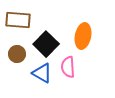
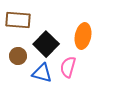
brown circle: moved 1 px right, 2 px down
pink semicircle: rotated 20 degrees clockwise
blue triangle: rotated 15 degrees counterclockwise
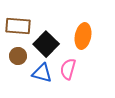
brown rectangle: moved 6 px down
pink semicircle: moved 2 px down
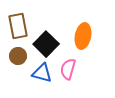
brown rectangle: rotated 75 degrees clockwise
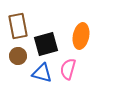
orange ellipse: moved 2 px left
black square: rotated 30 degrees clockwise
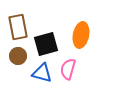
brown rectangle: moved 1 px down
orange ellipse: moved 1 px up
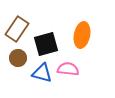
brown rectangle: moved 1 px left, 2 px down; rotated 45 degrees clockwise
orange ellipse: moved 1 px right
brown circle: moved 2 px down
pink semicircle: rotated 80 degrees clockwise
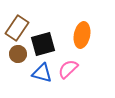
brown rectangle: moved 1 px up
black square: moved 3 px left
brown circle: moved 4 px up
pink semicircle: rotated 50 degrees counterclockwise
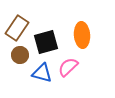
orange ellipse: rotated 15 degrees counterclockwise
black square: moved 3 px right, 2 px up
brown circle: moved 2 px right, 1 px down
pink semicircle: moved 2 px up
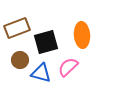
brown rectangle: rotated 35 degrees clockwise
brown circle: moved 5 px down
blue triangle: moved 1 px left
